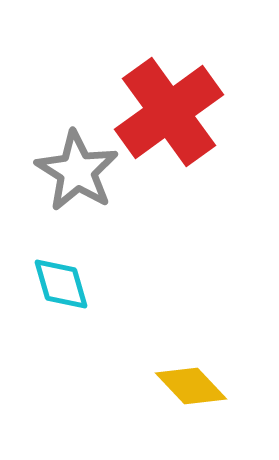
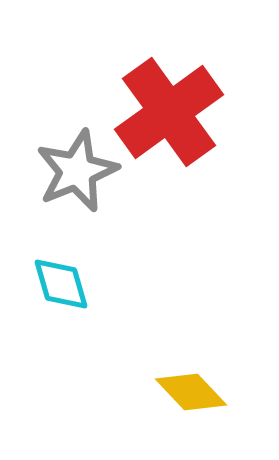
gray star: rotated 18 degrees clockwise
yellow diamond: moved 6 px down
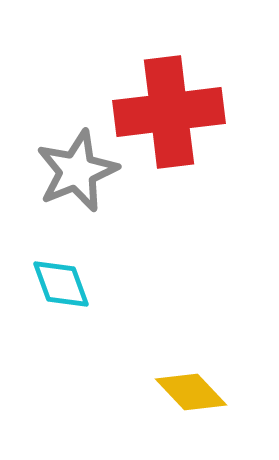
red cross: rotated 29 degrees clockwise
cyan diamond: rotated 4 degrees counterclockwise
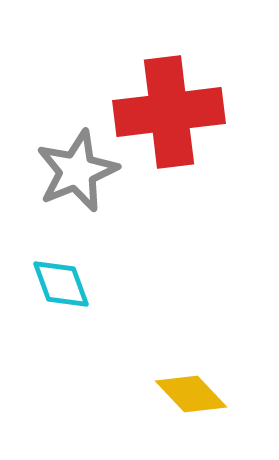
yellow diamond: moved 2 px down
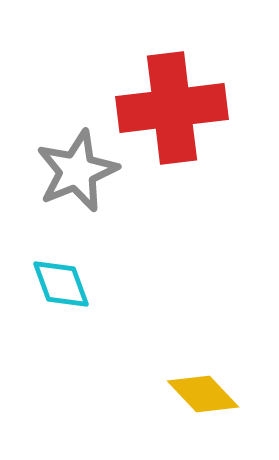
red cross: moved 3 px right, 4 px up
yellow diamond: moved 12 px right
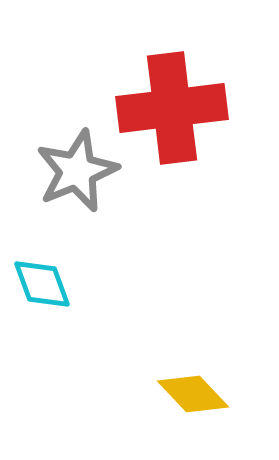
cyan diamond: moved 19 px left
yellow diamond: moved 10 px left
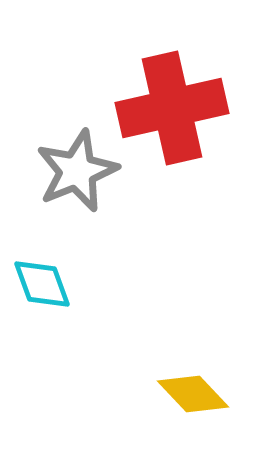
red cross: rotated 6 degrees counterclockwise
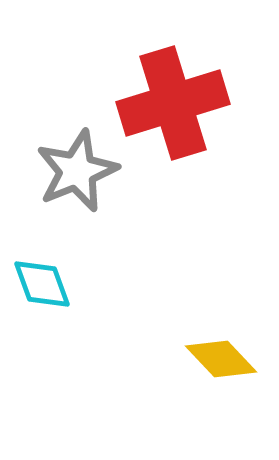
red cross: moved 1 px right, 5 px up; rotated 4 degrees counterclockwise
yellow diamond: moved 28 px right, 35 px up
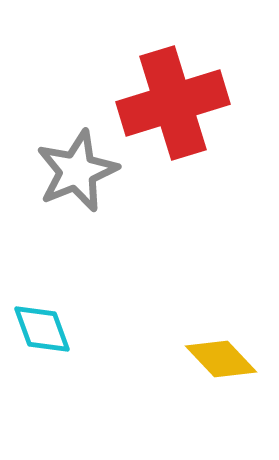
cyan diamond: moved 45 px down
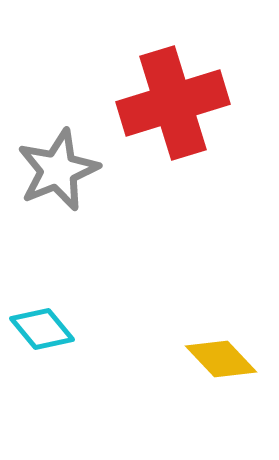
gray star: moved 19 px left, 1 px up
cyan diamond: rotated 20 degrees counterclockwise
